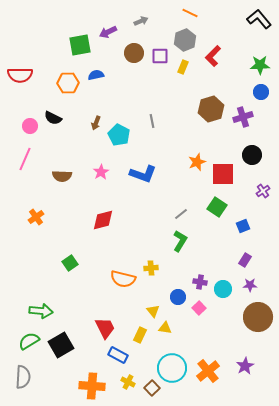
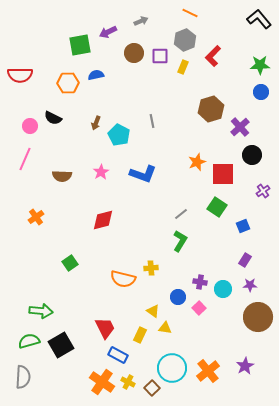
purple cross at (243, 117): moved 3 px left, 10 px down; rotated 24 degrees counterclockwise
yellow triangle at (153, 311): rotated 16 degrees counterclockwise
green semicircle at (29, 341): rotated 15 degrees clockwise
orange cross at (92, 386): moved 10 px right, 4 px up; rotated 30 degrees clockwise
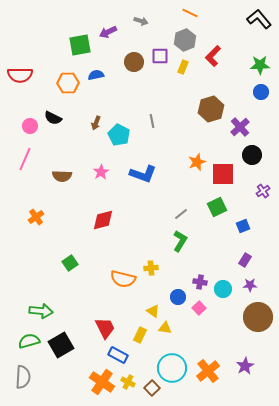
gray arrow at (141, 21): rotated 40 degrees clockwise
brown circle at (134, 53): moved 9 px down
green square at (217, 207): rotated 30 degrees clockwise
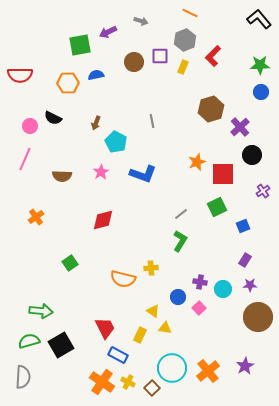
cyan pentagon at (119, 135): moved 3 px left, 7 px down
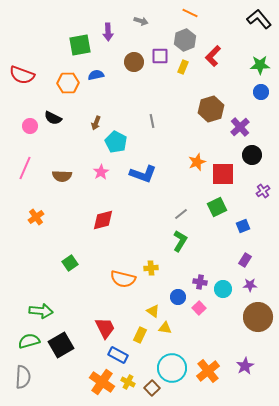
purple arrow at (108, 32): rotated 66 degrees counterclockwise
red semicircle at (20, 75): moved 2 px right; rotated 20 degrees clockwise
pink line at (25, 159): moved 9 px down
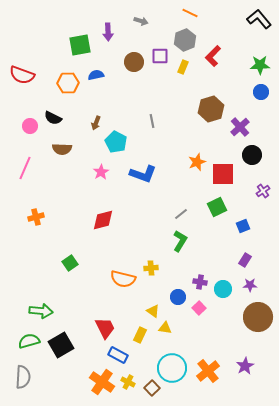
brown semicircle at (62, 176): moved 27 px up
orange cross at (36, 217): rotated 21 degrees clockwise
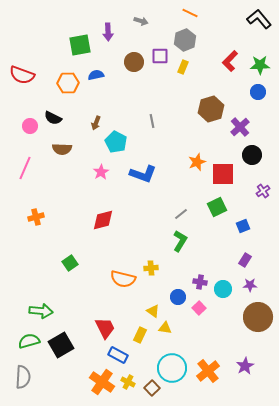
red L-shape at (213, 56): moved 17 px right, 5 px down
blue circle at (261, 92): moved 3 px left
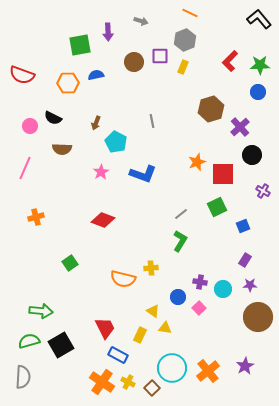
purple cross at (263, 191): rotated 24 degrees counterclockwise
red diamond at (103, 220): rotated 35 degrees clockwise
